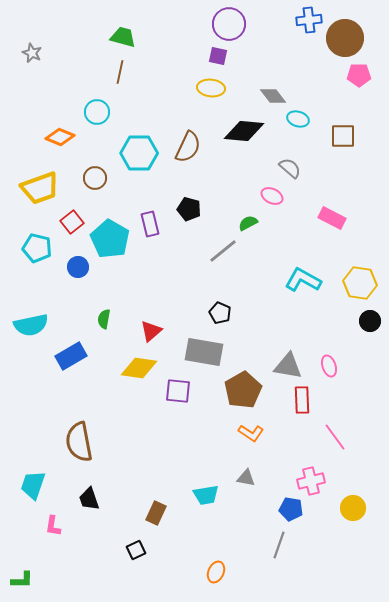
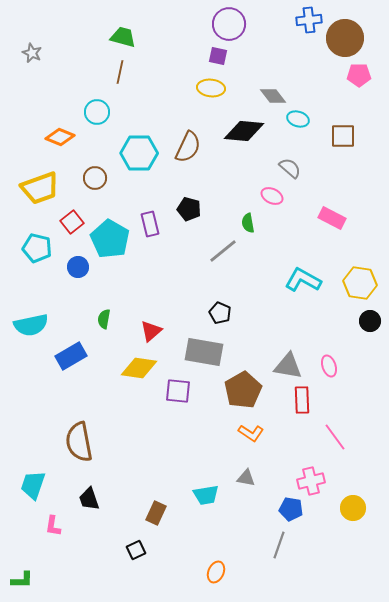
green semicircle at (248, 223): rotated 72 degrees counterclockwise
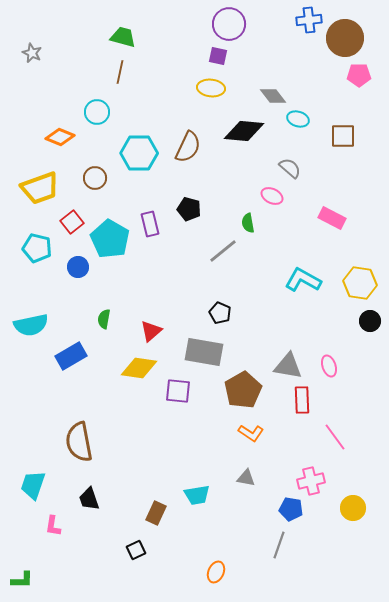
cyan trapezoid at (206, 495): moved 9 px left
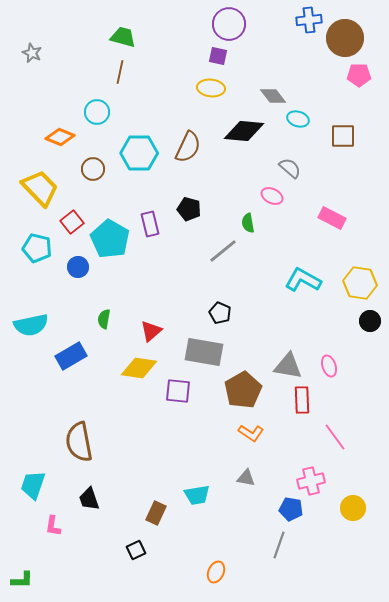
brown circle at (95, 178): moved 2 px left, 9 px up
yellow trapezoid at (40, 188): rotated 114 degrees counterclockwise
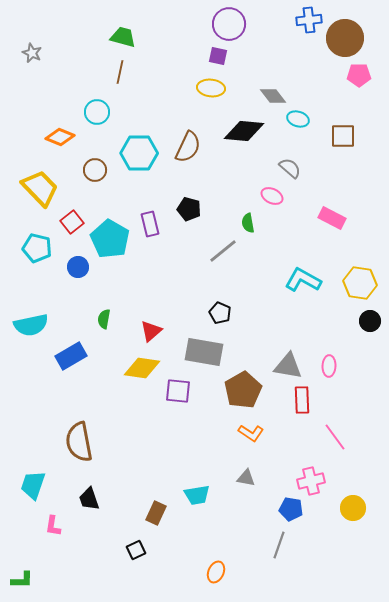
brown circle at (93, 169): moved 2 px right, 1 px down
pink ellipse at (329, 366): rotated 20 degrees clockwise
yellow diamond at (139, 368): moved 3 px right
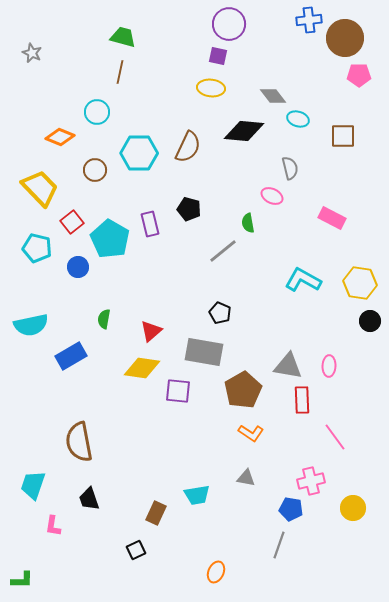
gray semicircle at (290, 168): rotated 35 degrees clockwise
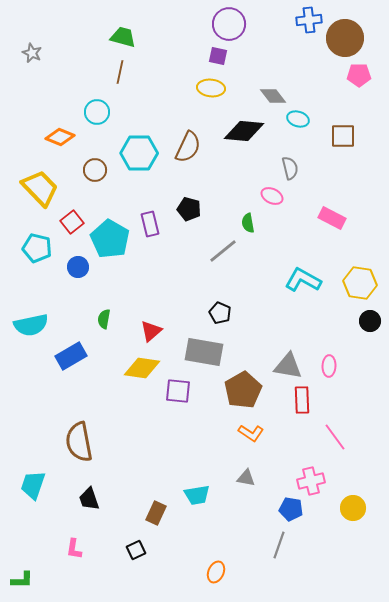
pink L-shape at (53, 526): moved 21 px right, 23 px down
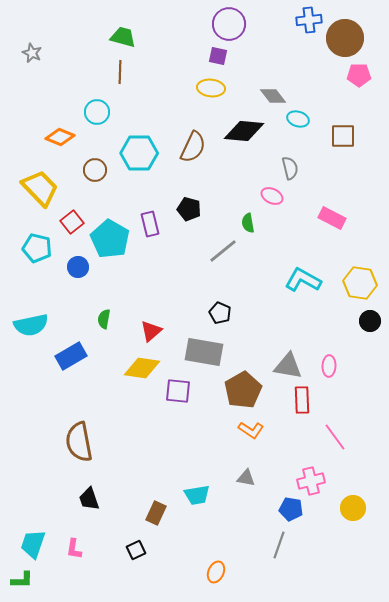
brown line at (120, 72): rotated 10 degrees counterclockwise
brown semicircle at (188, 147): moved 5 px right
orange L-shape at (251, 433): moved 3 px up
cyan trapezoid at (33, 485): moved 59 px down
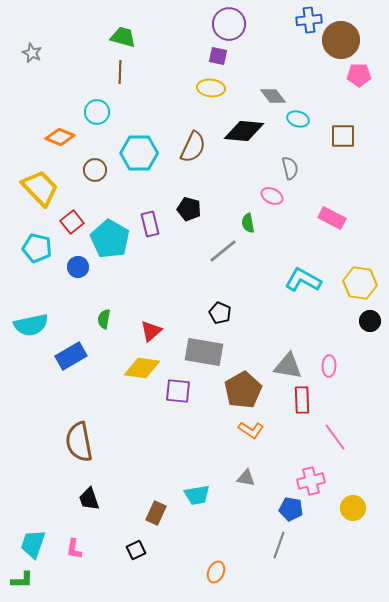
brown circle at (345, 38): moved 4 px left, 2 px down
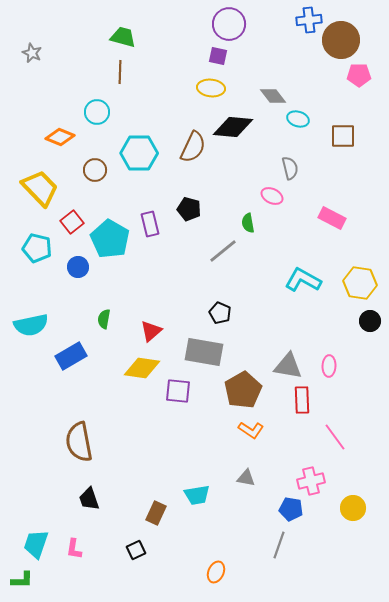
black diamond at (244, 131): moved 11 px left, 4 px up
cyan trapezoid at (33, 544): moved 3 px right
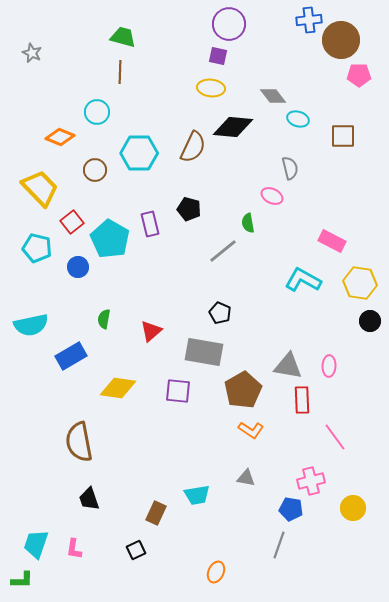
pink rectangle at (332, 218): moved 23 px down
yellow diamond at (142, 368): moved 24 px left, 20 px down
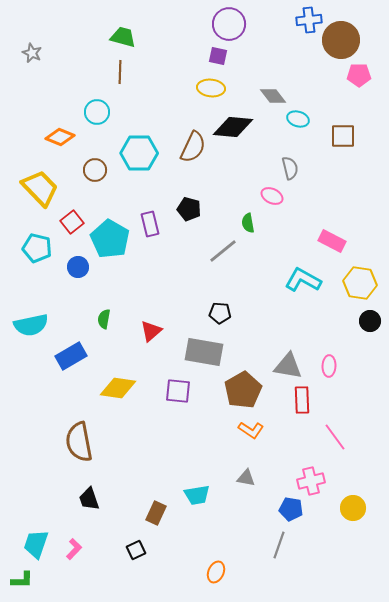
black pentagon at (220, 313): rotated 20 degrees counterclockwise
pink L-shape at (74, 549): rotated 145 degrees counterclockwise
